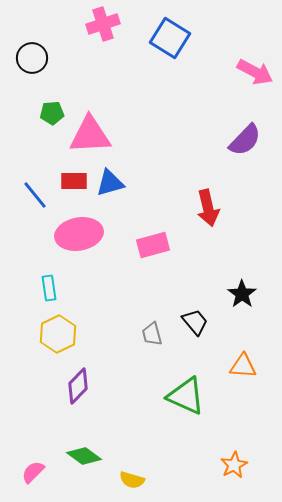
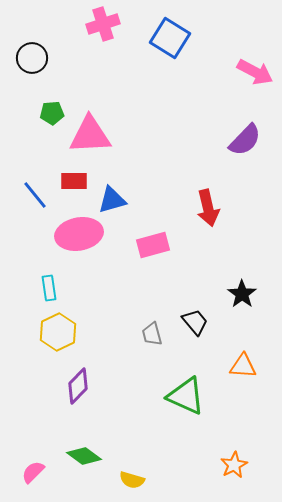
blue triangle: moved 2 px right, 17 px down
yellow hexagon: moved 2 px up
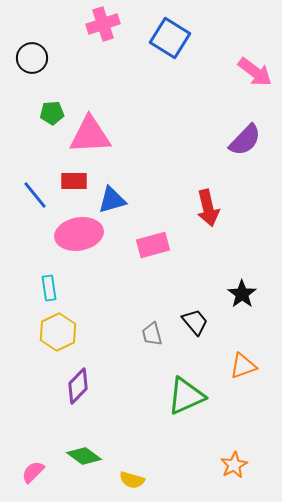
pink arrow: rotated 9 degrees clockwise
orange triangle: rotated 24 degrees counterclockwise
green triangle: rotated 48 degrees counterclockwise
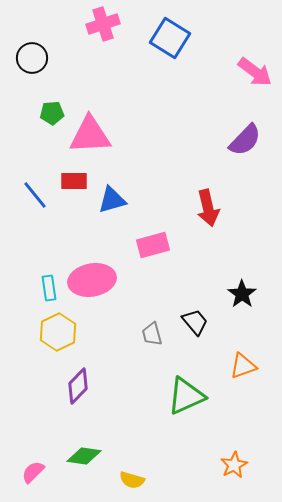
pink ellipse: moved 13 px right, 46 px down
green diamond: rotated 28 degrees counterclockwise
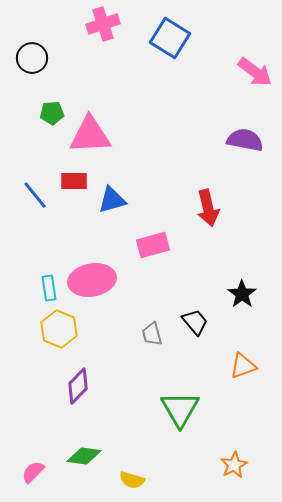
purple semicircle: rotated 123 degrees counterclockwise
yellow hexagon: moved 1 px right, 3 px up; rotated 12 degrees counterclockwise
green triangle: moved 6 px left, 13 px down; rotated 36 degrees counterclockwise
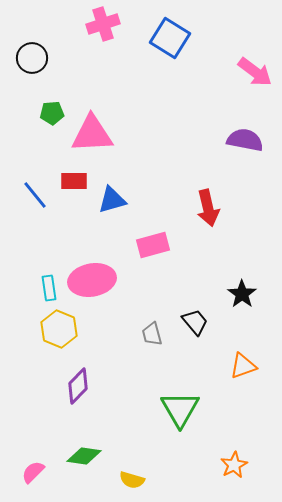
pink triangle: moved 2 px right, 1 px up
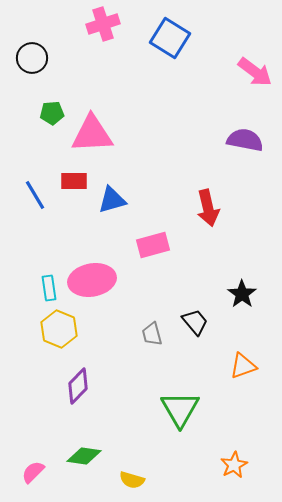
blue line: rotated 8 degrees clockwise
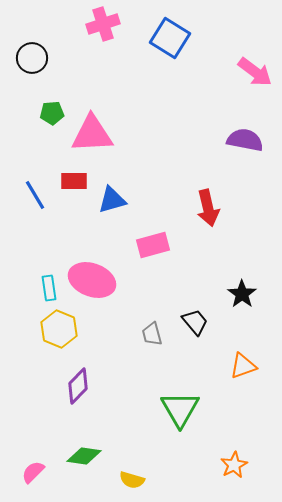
pink ellipse: rotated 30 degrees clockwise
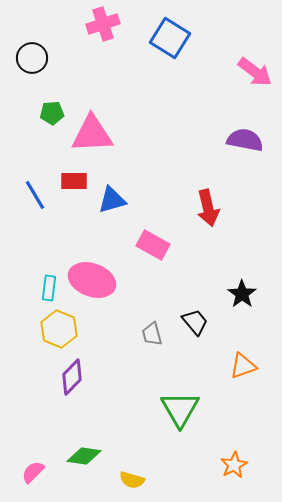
pink rectangle: rotated 44 degrees clockwise
cyan rectangle: rotated 15 degrees clockwise
purple diamond: moved 6 px left, 9 px up
